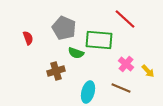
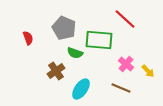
green semicircle: moved 1 px left
brown cross: rotated 18 degrees counterclockwise
cyan ellipse: moved 7 px left, 3 px up; rotated 20 degrees clockwise
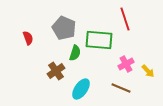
red line: rotated 30 degrees clockwise
green semicircle: rotated 91 degrees counterclockwise
pink cross: rotated 21 degrees clockwise
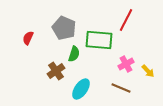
red line: moved 1 px right, 1 px down; rotated 45 degrees clockwise
red semicircle: rotated 136 degrees counterclockwise
green semicircle: moved 1 px left, 1 px down
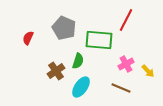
green semicircle: moved 4 px right, 7 px down
cyan ellipse: moved 2 px up
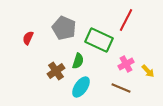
green rectangle: rotated 20 degrees clockwise
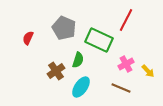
green semicircle: moved 1 px up
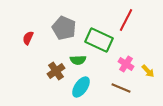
green semicircle: rotated 70 degrees clockwise
pink cross: rotated 28 degrees counterclockwise
